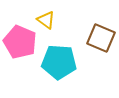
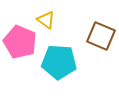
brown square: moved 2 px up
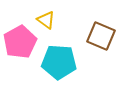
pink pentagon: rotated 20 degrees clockwise
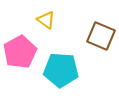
pink pentagon: moved 10 px down
cyan pentagon: moved 2 px right, 8 px down
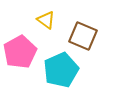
brown square: moved 18 px left
cyan pentagon: rotated 28 degrees counterclockwise
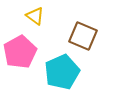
yellow triangle: moved 11 px left, 4 px up
cyan pentagon: moved 1 px right, 2 px down
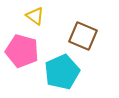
pink pentagon: moved 2 px right, 1 px up; rotated 28 degrees counterclockwise
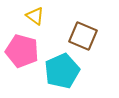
cyan pentagon: moved 1 px up
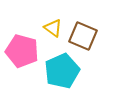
yellow triangle: moved 18 px right, 12 px down
